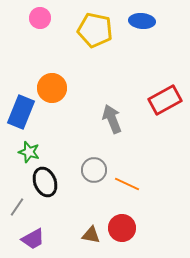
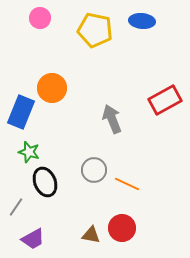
gray line: moved 1 px left
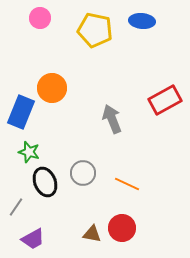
gray circle: moved 11 px left, 3 px down
brown triangle: moved 1 px right, 1 px up
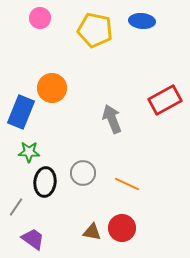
green star: rotated 15 degrees counterclockwise
black ellipse: rotated 28 degrees clockwise
brown triangle: moved 2 px up
purple trapezoid: rotated 115 degrees counterclockwise
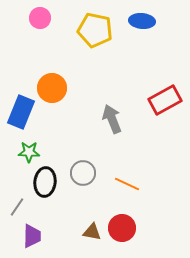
gray line: moved 1 px right
purple trapezoid: moved 1 px left, 3 px up; rotated 55 degrees clockwise
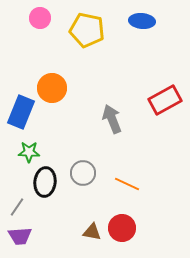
yellow pentagon: moved 8 px left
purple trapezoid: moved 12 px left; rotated 85 degrees clockwise
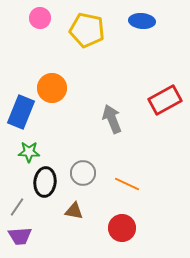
brown triangle: moved 18 px left, 21 px up
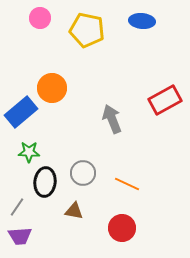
blue rectangle: rotated 28 degrees clockwise
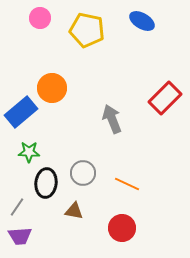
blue ellipse: rotated 25 degrees clockwise
red rectangle: moved 2 px up; rotated 16 degrees counterclockwise
black ellipse: moved 1 px right, 1 px down
